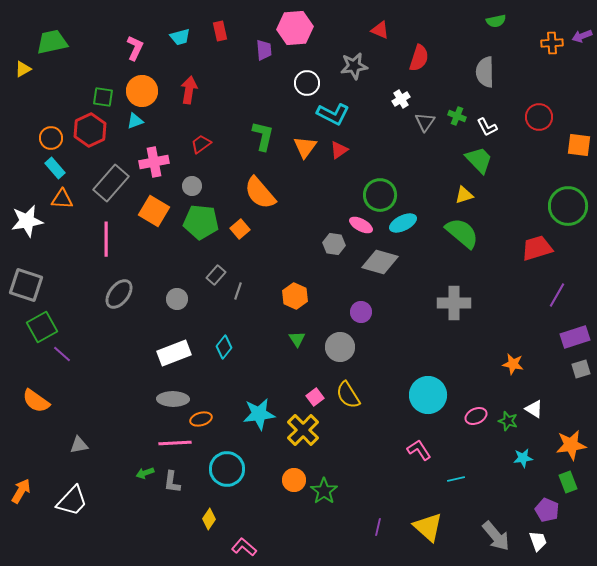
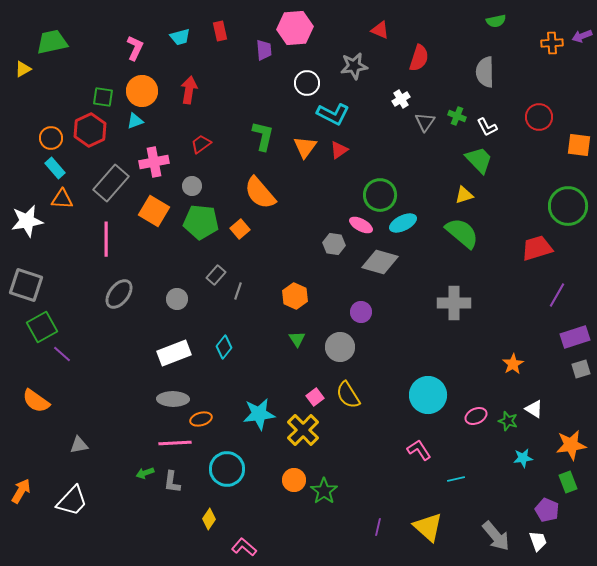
orange star at (513, 364): rotated 30 degrees clockwise
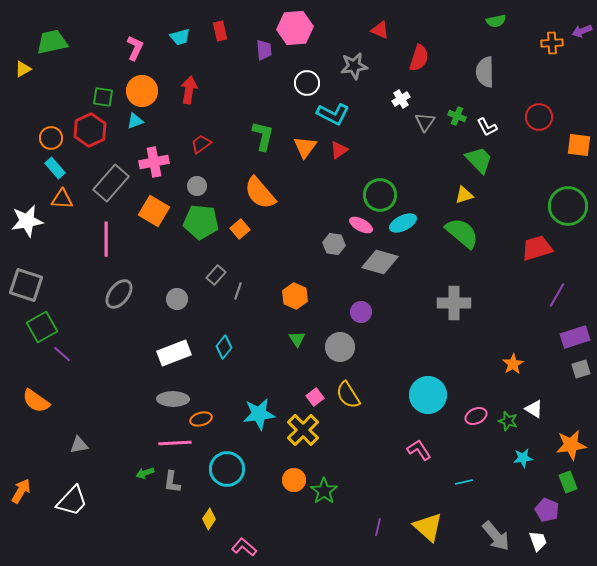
purple arrow at (582, 36): moved 5 px up
gray circle at (192, 186): moved 5 px right
cyan line at (456, 479): moved 8 px right, 3 px down
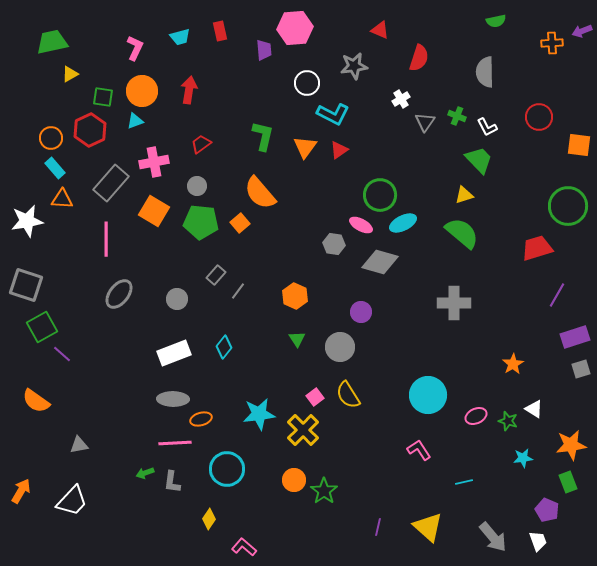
yellow triangle at (23, 69): moved 47 px right, 5 px down
orange square at (240, 229): moved 6 px up
gray line at (238, 291): rotated 18 degrees clockwise
gray arrow at (496, 536): moved 3 px left, 1 px down
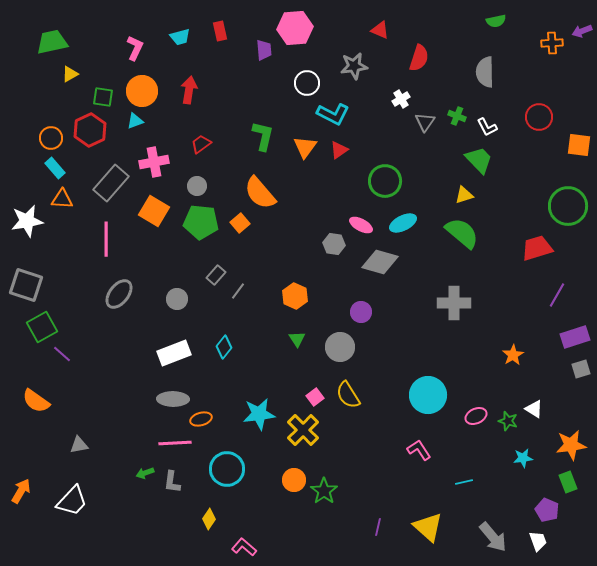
green circle at (380, 195): moved 5 px right, 14 px up
orange star at (513, 364): moved 9 px up
